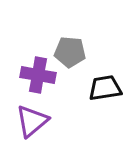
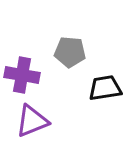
purple cross: moved 16 px left
purple triangle: rotated 18 degrees clockwise
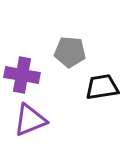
black trapezoid: moved 3 px left, 1 px up
purple triangle: moved 2 px left, 1 px up
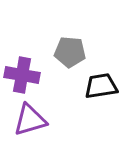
black trapezoid: moved 1 px left, 1 px up
purple triangle: rotated 6 degrees clockwise
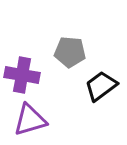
black trapezoid: rotated 28 degrees counterclockwise
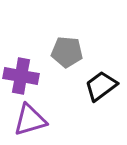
gray pentagon: moved 3 px left
purple cross: moved 1 px left, 1 px down
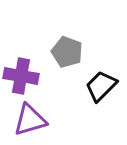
gray pentagon: rotated 16 degrees clockwise
black trapezoid: rotated 8 degrees counterclockwise
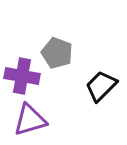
gray pentagon: moved 10 px left, 1 px down
purple cross: moved 1 px right
